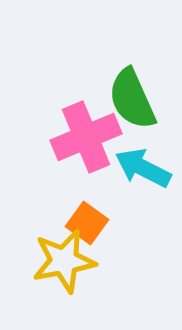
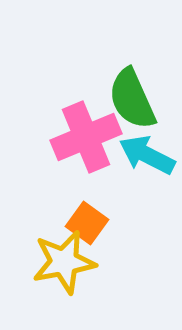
cyan arrow: moved 4 px right, 13 px up
yellow star: moved 1 px down
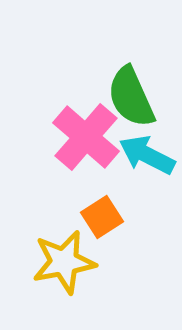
green semicircle: moved 1 px left, 2 px up
pink cross: rotated 26 degrees counterclockwise
orange square: moved 15 px right, 6 px up; rotated 21 degrees clockwise
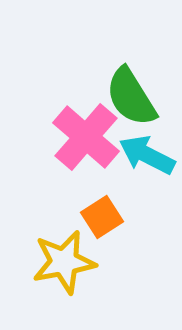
green semicircle: rotated 8 degrees counterclockwise
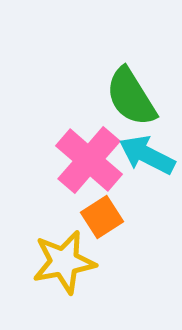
pink cross: moved 3 px right, 23 px down
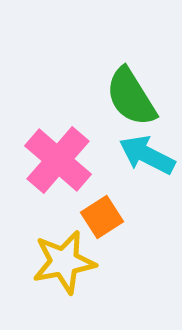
pink cross: moved 31 px left
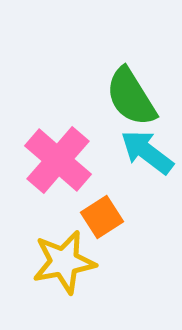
cyan arrow: moved 3 px up; rotated 10 degrees clockwise
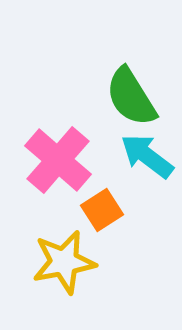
cyan arrow: moved 4 px down
orange square: moved 7 px up
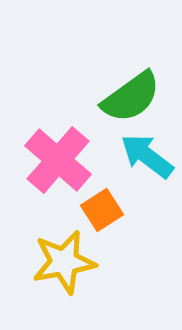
green semicircle: rotated 94 degrees counterclockwise
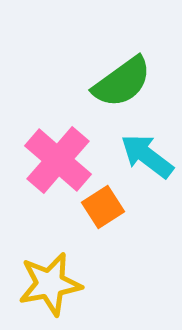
green semicircle: moved 9 px left, 15 px up
orange square: moved 1 px right, 3 px up
yellow star: moved 14 px left, 22 px down
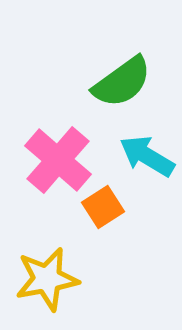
cyan arrow: rotated 6 degrees counterclockwise
yellow star: moved 3 px left, 5 px up
